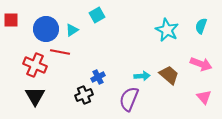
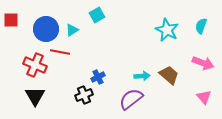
pink arrow: moved 2 px right, 1 px up
purple semicircle: moved 2 px right; rotated 30 degrees clockwise
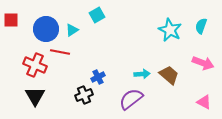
cyan star: moved 3 px right
cyan arrow: moved 2 px up
pink triangle: moved 5 px down; rotated 21 degrees counterclockwise
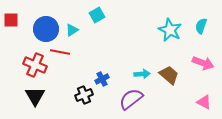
blue cross: moved 4 px right, 2 px down
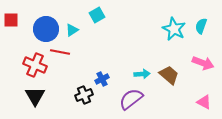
cyan star: moved 4 px right, 1 px up
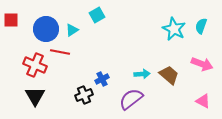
pink arrow: moved 1 px left, 1 px down
pink triangle: moved 1 px left, 1 px up
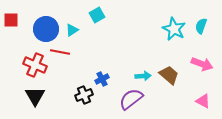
cyan arrow: moved 1 px right, 2 px down
